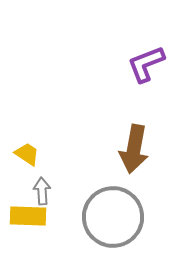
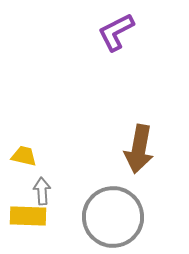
purple L-shape: moved 30 px left, 32 px up; rotated 6 degrees counterclockwise
brown arrow: moved 5 px right
yellow trapezoid: moved 3 px left, 2 px down; rotated 20 degrees counterclockwise
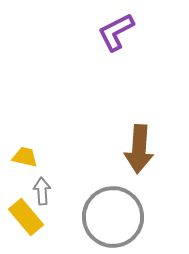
brown arrow: rotated 6 degrees counterclockwise
yellow trapezoid: moved 1 px right, 1 px down
yellow rectangle: moved 2 px left, 1 px down; rotated 48 degrees clockwise
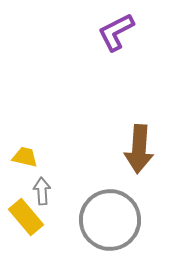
gray circle: moved 3 px left, 3 px down
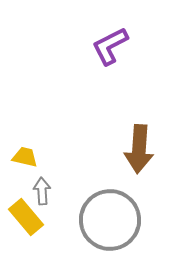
purple L-shape: moved 6 px left, 14 px down
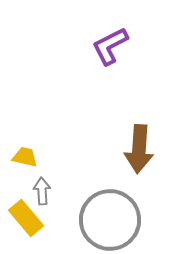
yellow rectangle: moved 1 px down
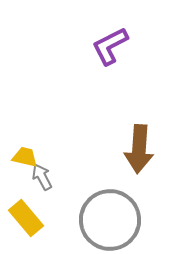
gray arrow: moved 14 px up; rotated 24 degrees counterclockwise
